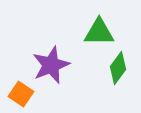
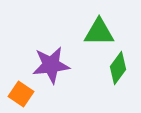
purple star: rotated 15 degrees clockwise
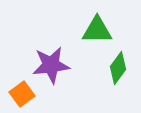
green triangle: moved 2 px left, 2 px up
orange square: moved 1 px right; rotated 20 degrees clockwise
